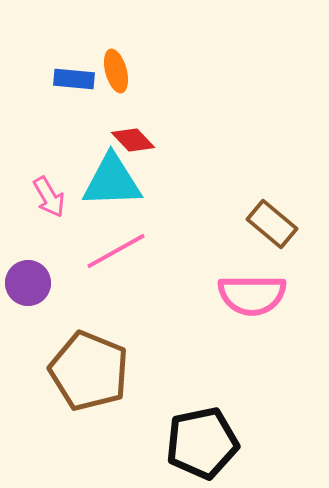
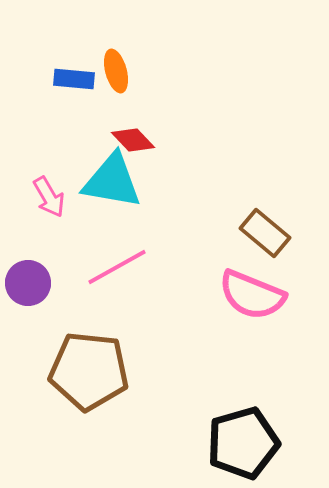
cyan triangle: rotated 12 degrees clockwise
brown rectangle: moved 7 px left, 9 px down
pink line: moved 1 px right, 16 px down
pink semicircle: rotated 22 degrees clockwise
brown pentagon: rotated 16 degrees counterclockwise
black pentagon: moved 41 px right; rotated 4 degrees counterclockwise
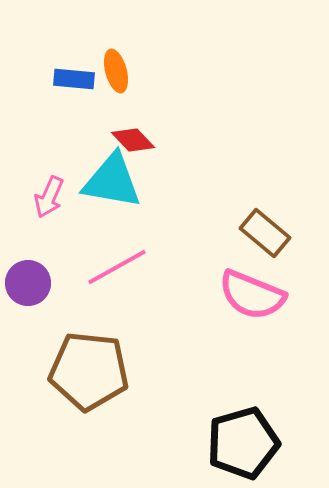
pink arrow: rotated 54 degrees clockwise
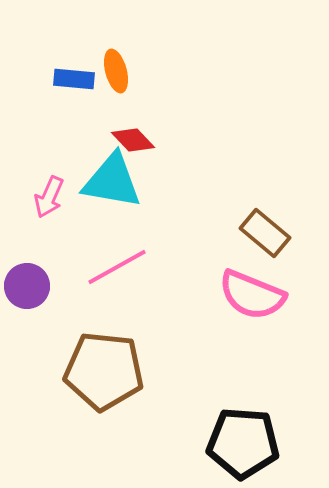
purple circle: moved 1 px left, 3 px down
brown pentagon: moved 15 px right
black pentagon: rotated 20 degrees clockwise
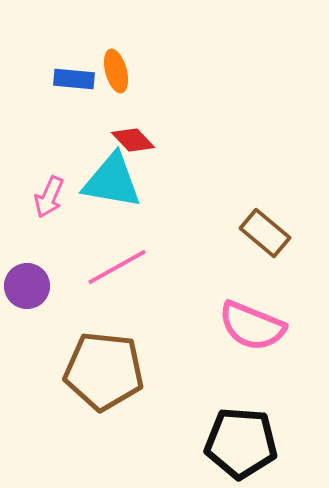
pink semicircle: moved 31 px down
black pentagon: moved 2 px left
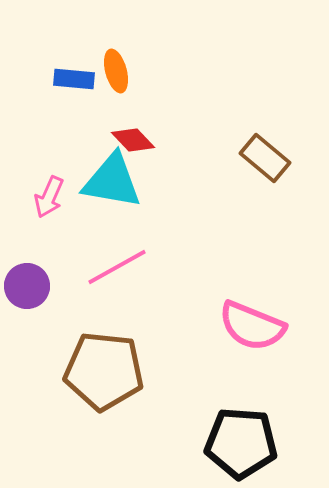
brown rectangle: moved 75 px up
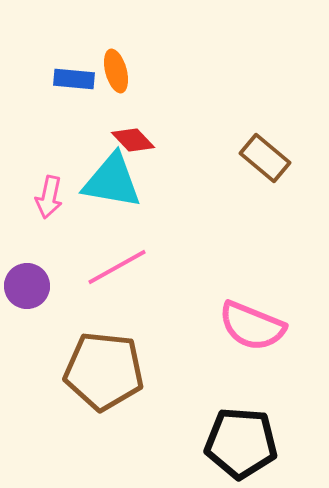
pink arrow: rotated 12 degrees counterclockwise
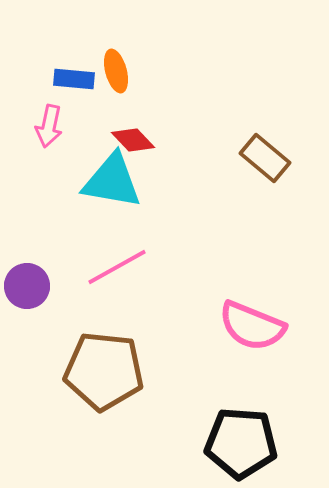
pink arrow: moved 71 px up
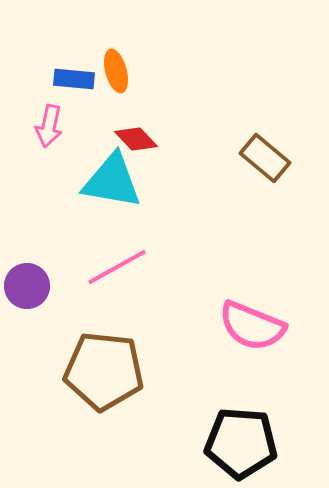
red diamond: moved 3 px right, 1 px up
